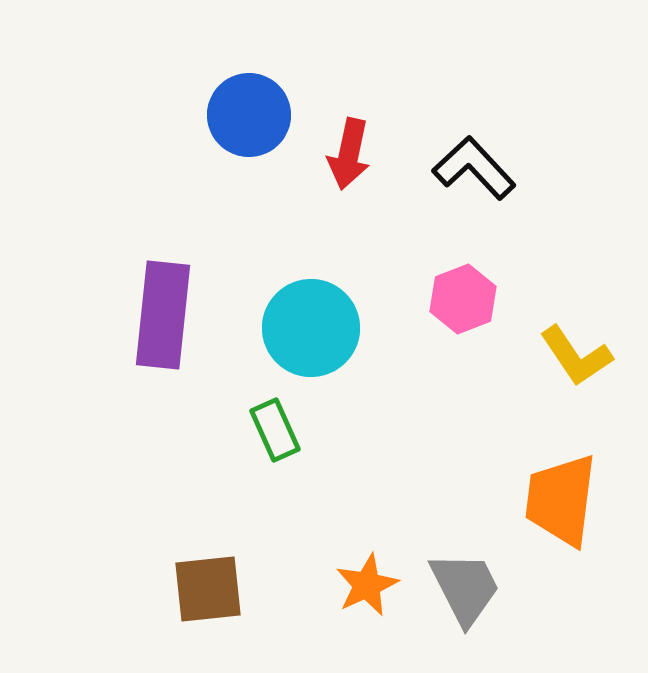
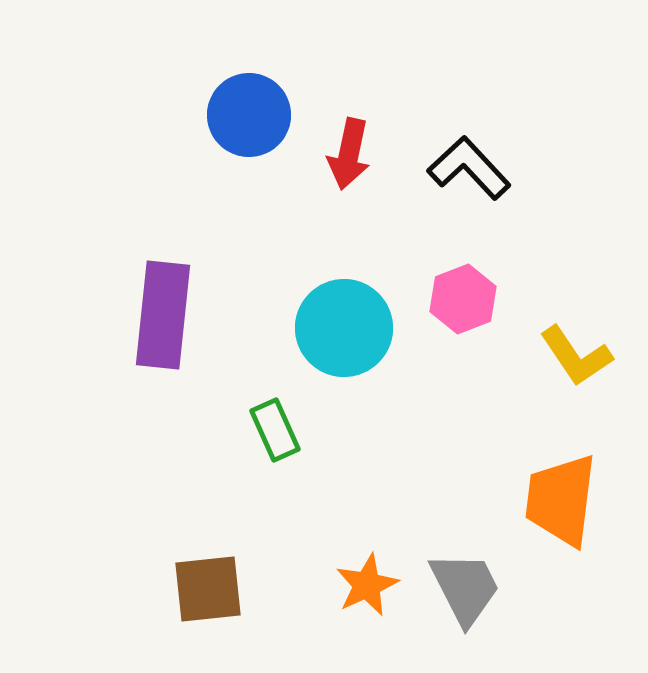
black L-shape: moved 5 px left
cyan circle: moved 33 px right
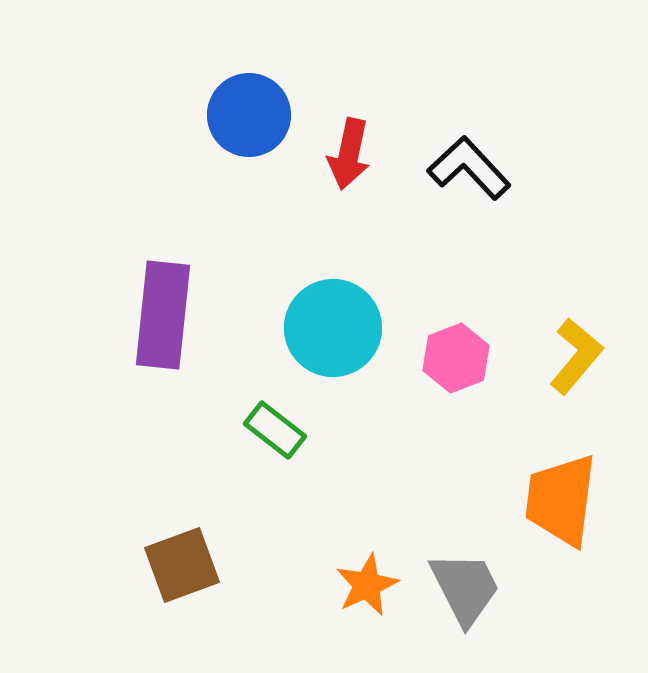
pink hexagon: moved 7 px left, 59 px down
cyan circle: moved 11 px left
yellow L-shape: rotated 106 degrees counterclockwise
green rectangle: rotated 28 degrees counterclockwise
brown square: moved 26 px left, 24 px up; rotated 14 degrees counterclockwise
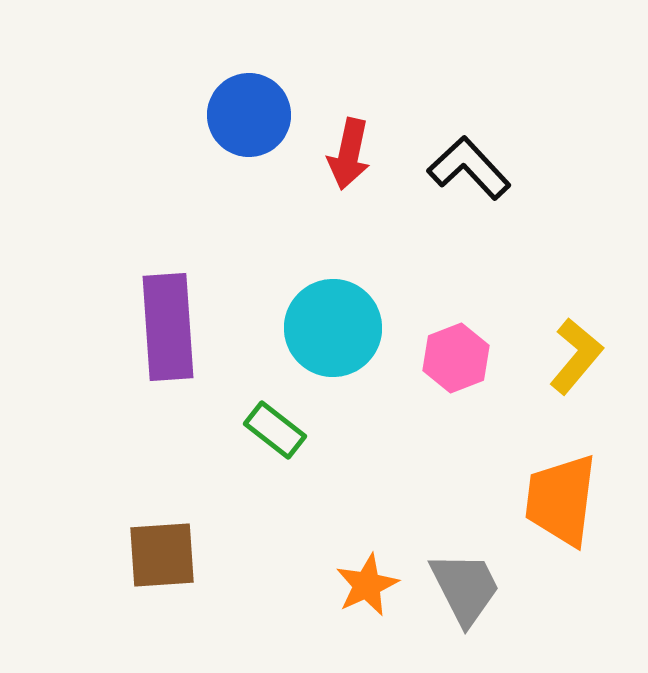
purple rectangle: moved 5 px right, 12 px down; rotated 10 degrees counterclockwise
brown square: moved 20 px left, 10 px up; rotated 16 degrees clockwise
